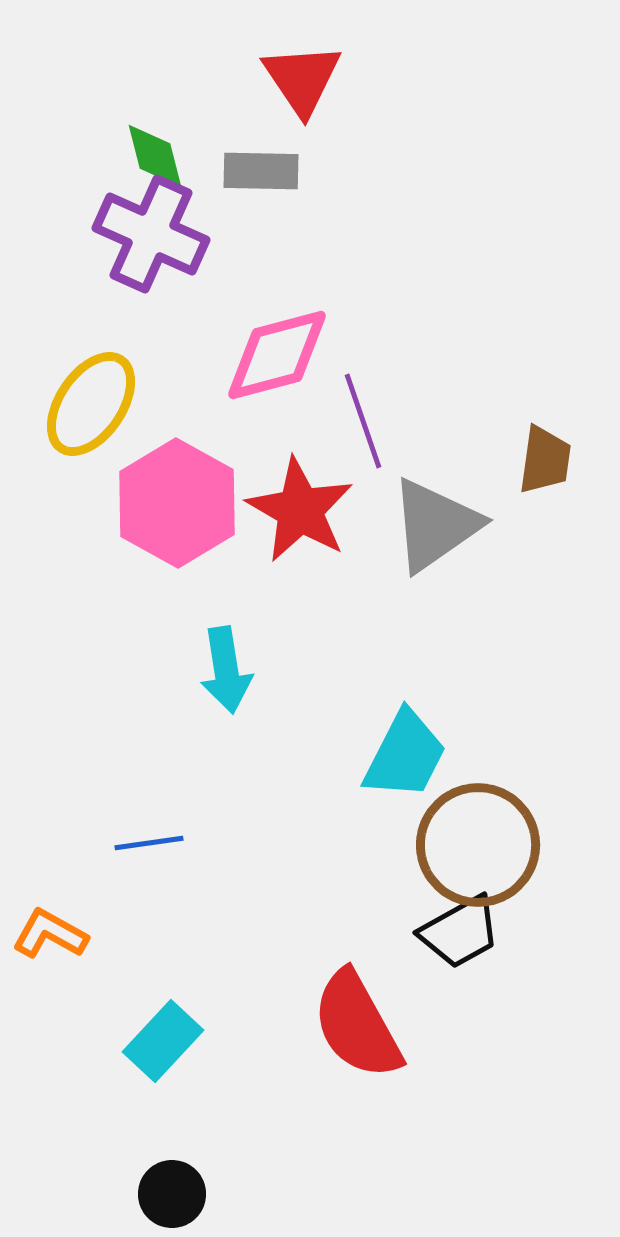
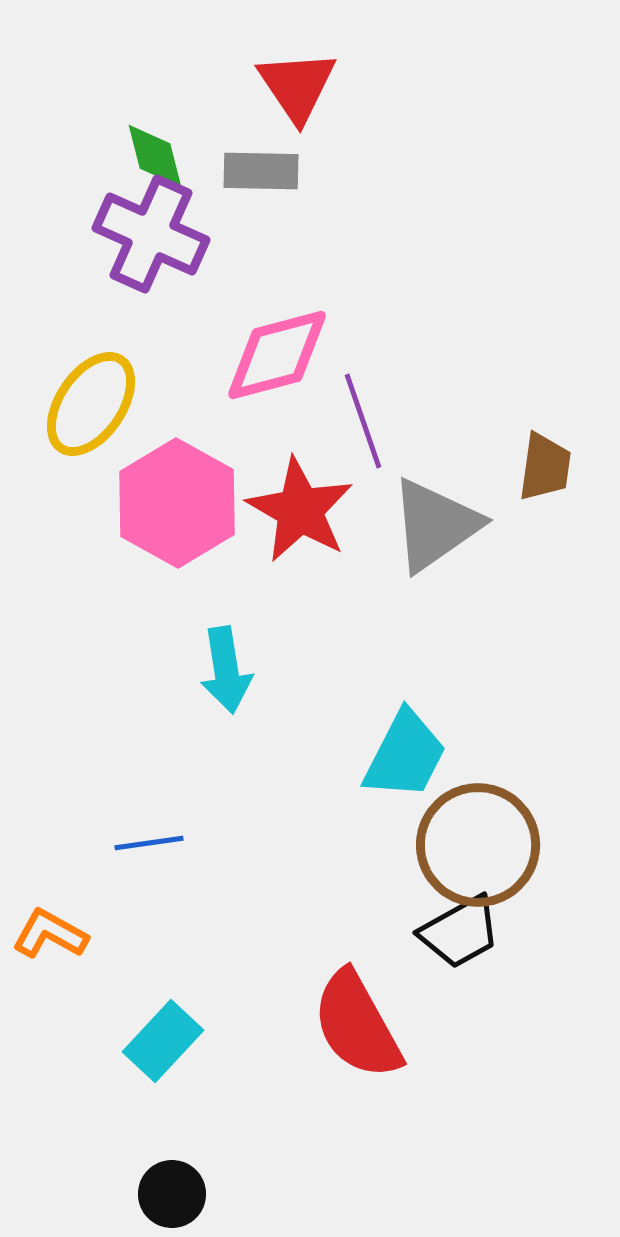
red triangle: moved 5 px left, 7 px down
brown trapezoid: moved 7 px down
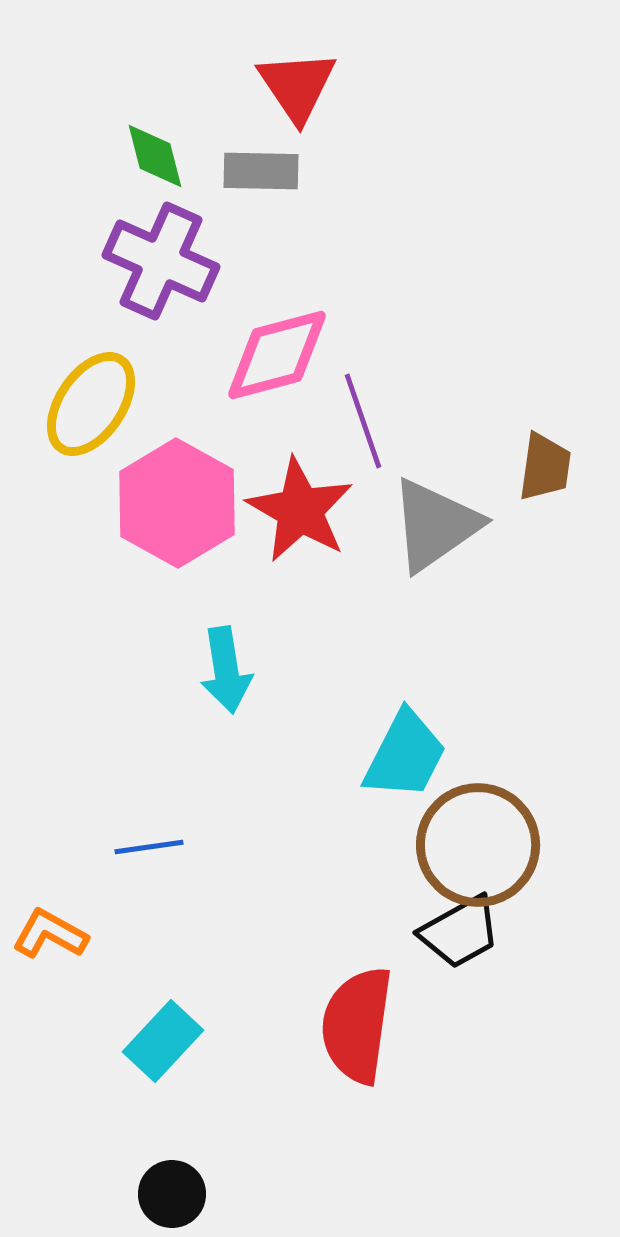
purple cross: moved 10 px right, 27 px down
blue line: moved 4 px down
red semicircle: rotated 37 degrees clockwise
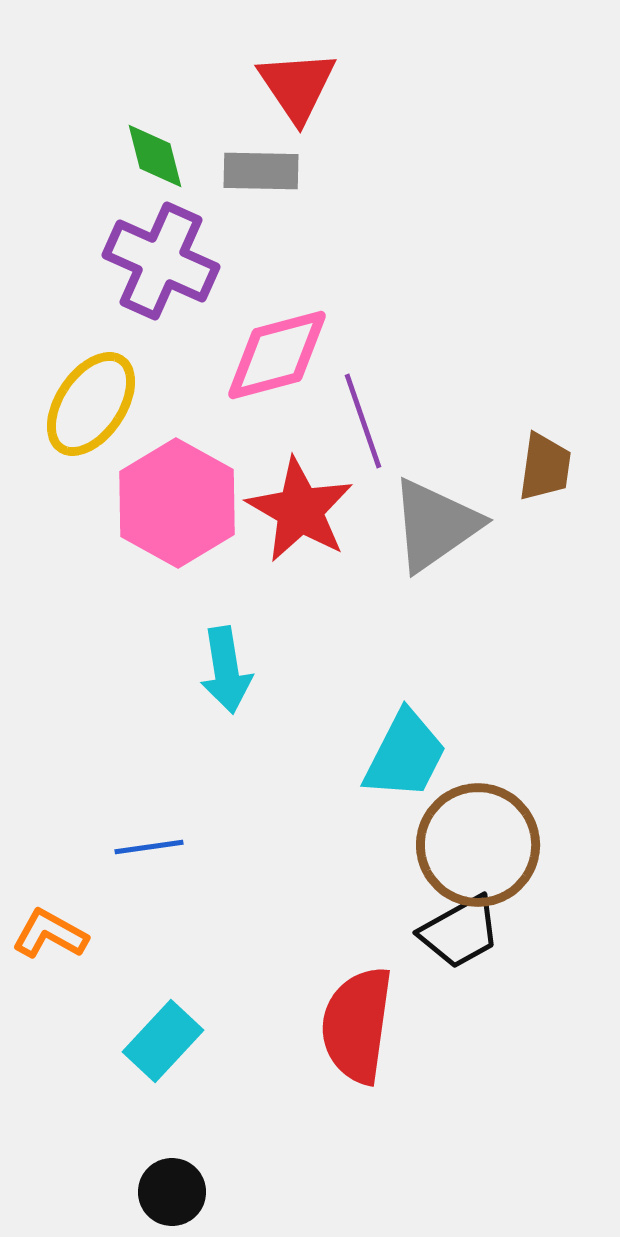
black circle: moved 2 px up
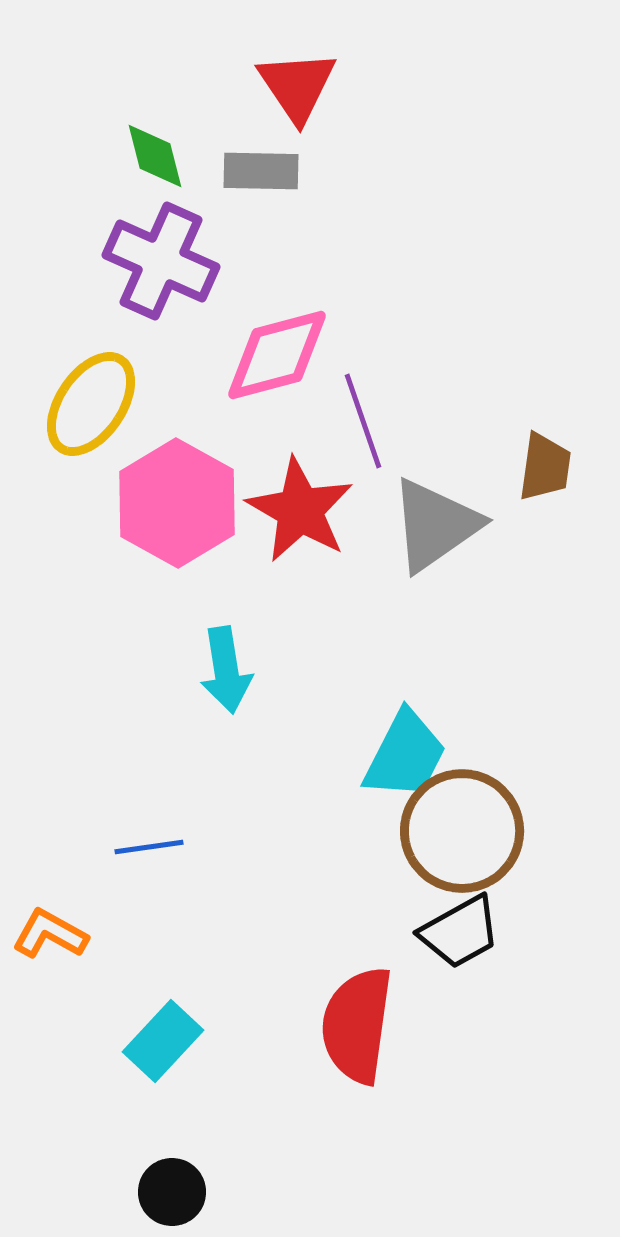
brown circle: moved 16 px left, 14 px up
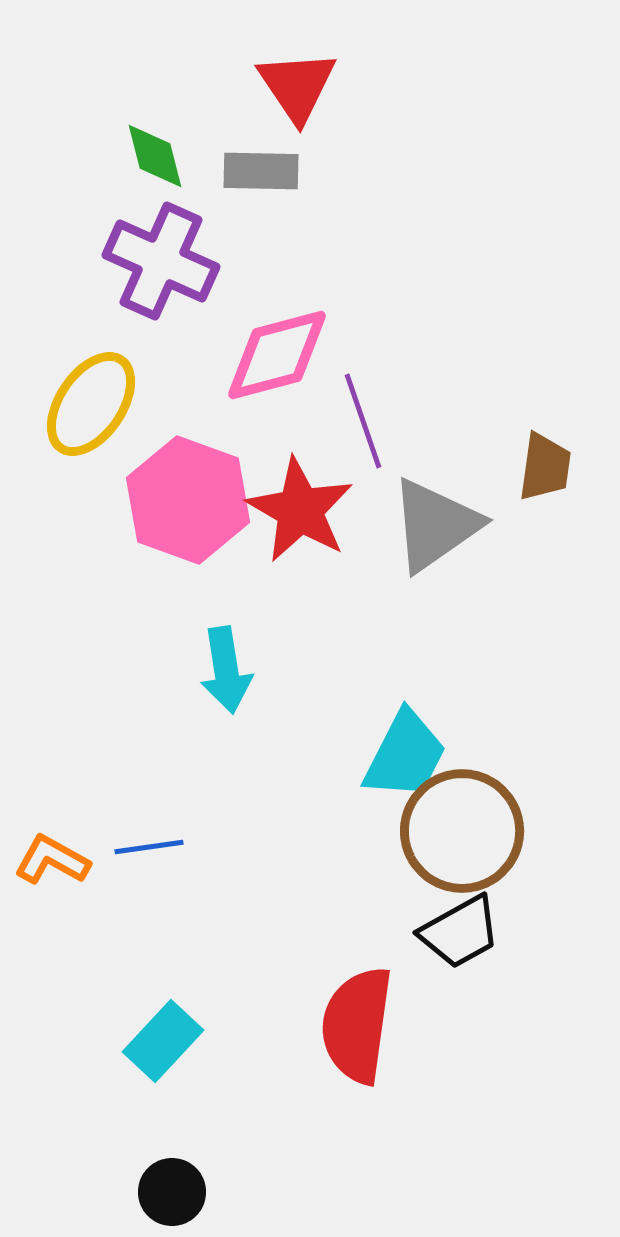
pink hexagon: moved 11 px right, 3 px up; rotated 9 degrees counterclockwise
orange L-shape: moved 2 px right, 74 px up
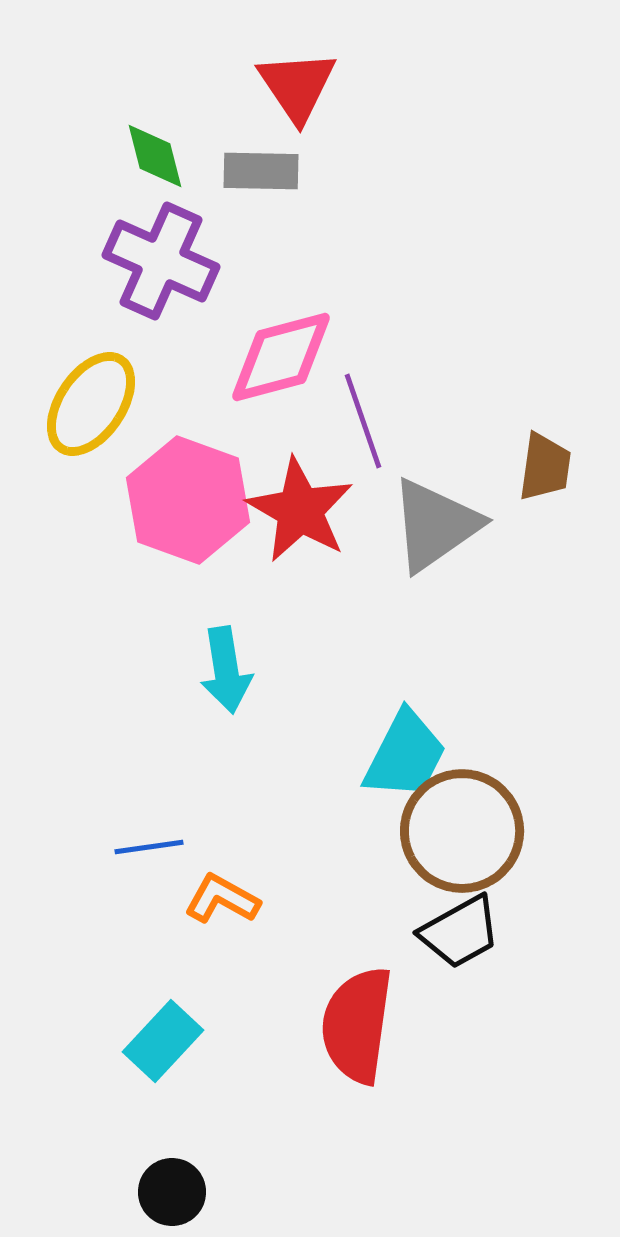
pink diamond: moved 4 px right, 2 px down
orange L-shape: moved 170 px right, 39 px down
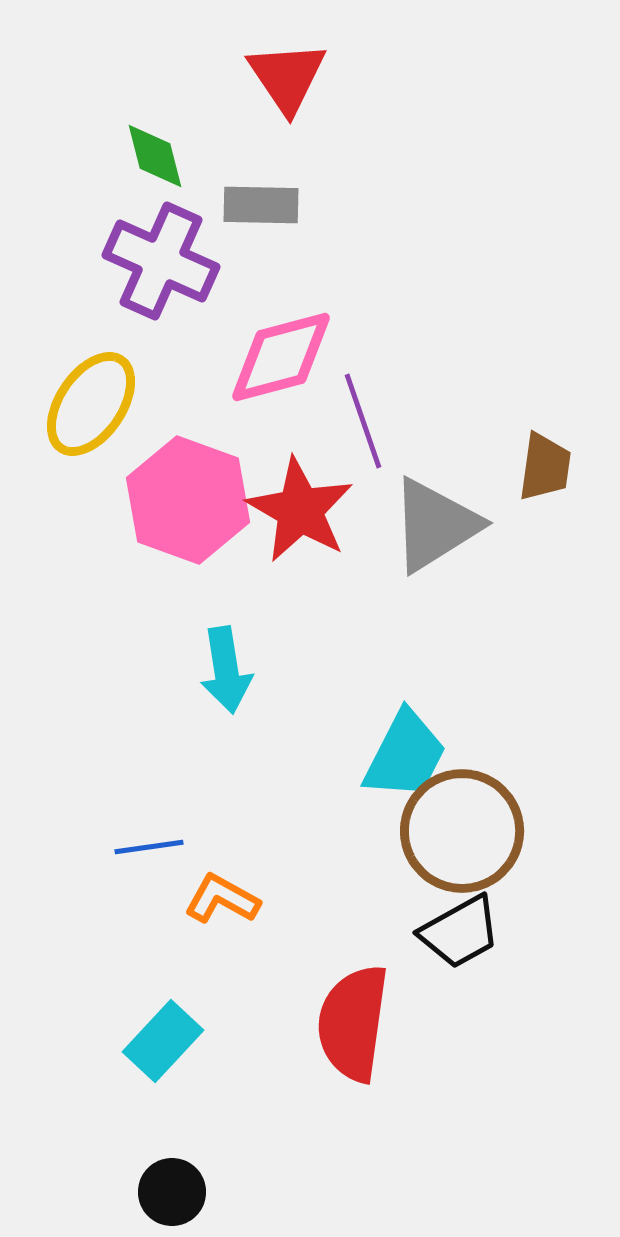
red triangle: moved 10 px left, 9 px up
gray rectangle: moved 34 px down
gray triangle: rotated 3 degrees clockwise
red semicircle: moved 4 px left, 2 px up
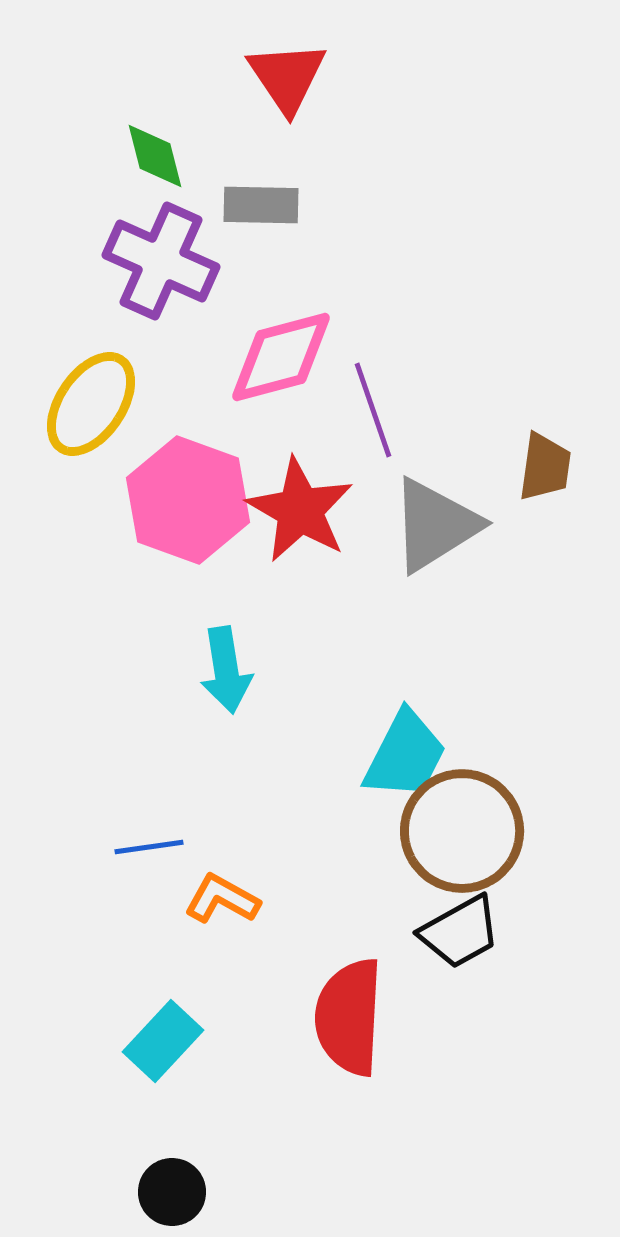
purple line: moved 10 px right, 11 px up
red semicircle: moved 4 px left, 6 px up; rotated 5 degrees counterclockwise
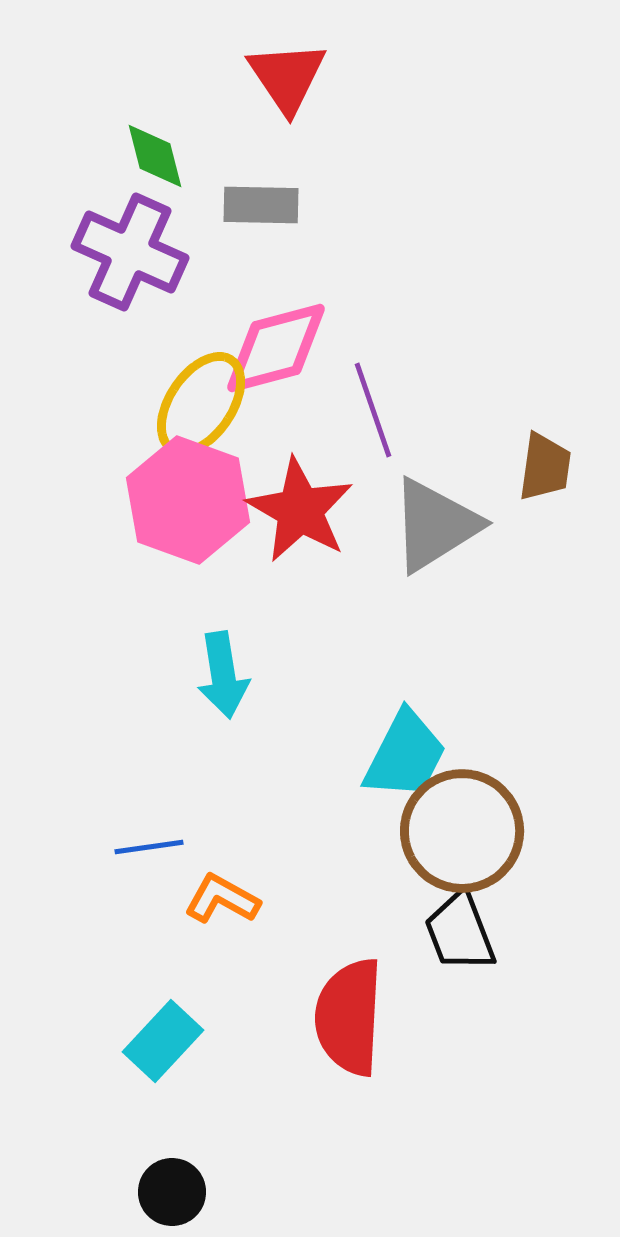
purple cross: moved 31 px left, 9 px up
pink diamond: moved 5 px left, 9 px up
yellow ellipse: moved 110 px right
cyan arrow: moved 3 px left, 5 px down
black trapezoid: rotated 98 degrees clockwise
